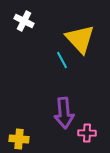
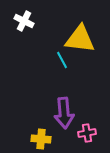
yellow triangle: rotated 40 degrees counterclockwise
pink cross: rotated 12 degrees counterclockwise
yellow cross: moved 22 px right
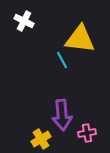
purple arrow: moved 2 px left, 2 px down
yellow cross: rotated 36 degrees counterclockwise
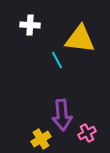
white cross: moved 6 px right, 4 px down; rotated 24 degrees counterclockwise
cyan line: moved 5 px left
pink cross: rotated 18 degrees counterclockwise
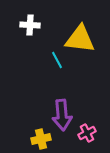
yellow cross: rotated 18 degrees clockwise
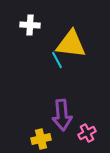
yellow triangle: moved 9 px left, 5 px down
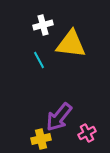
white cross: moved 13 px right; rotated 18 degrees counterclockwise
cyan line: moved 18 px left
purple arrow: moved 3 px left, 2 px down; rotated 44 degrees clockwise
